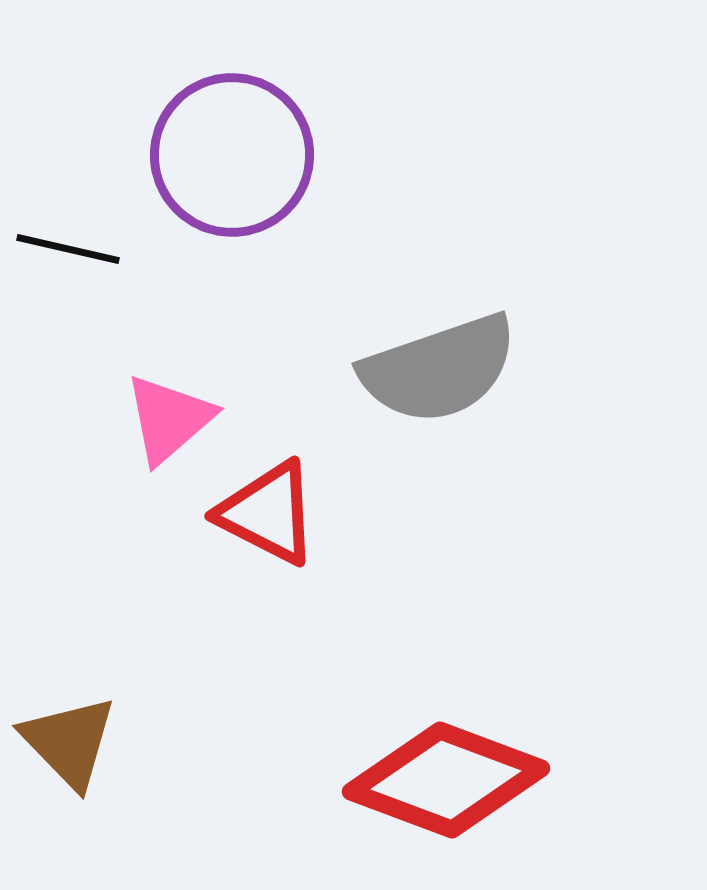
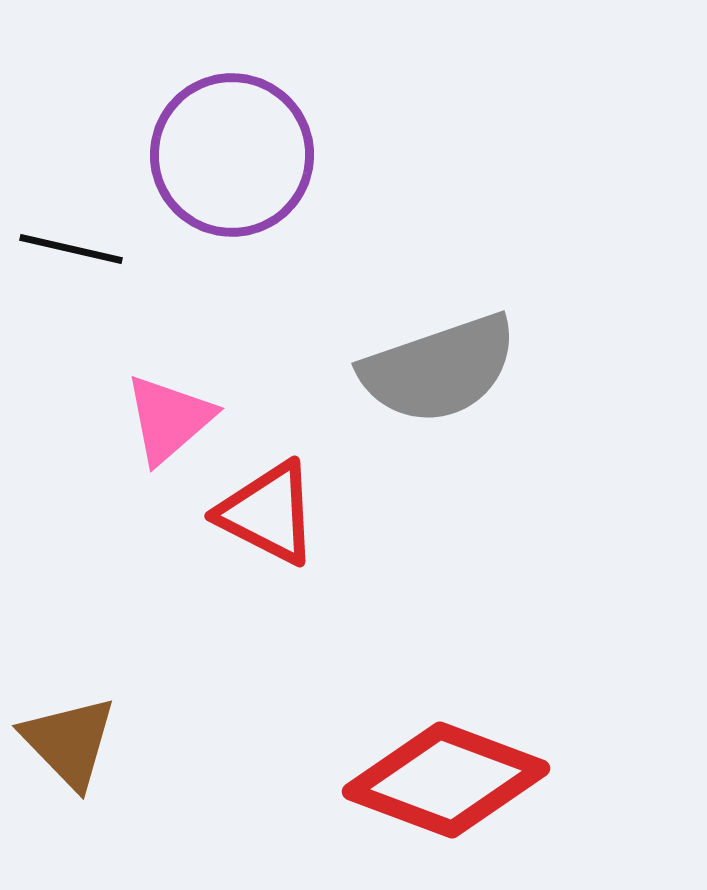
black line: moved 3 px right
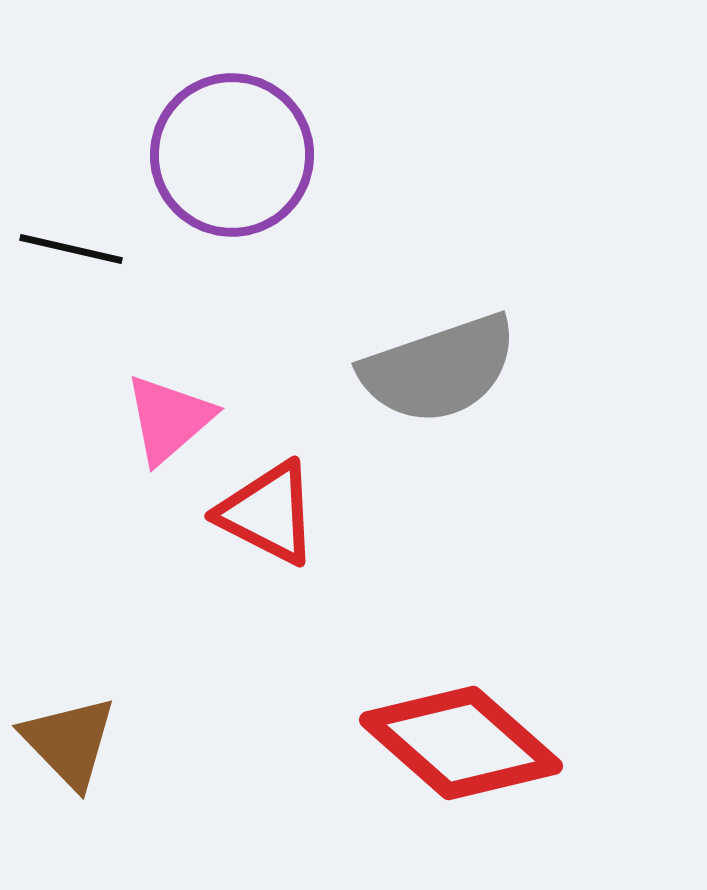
red diamond: moved 15 px right, 37 px up; rotated 21 degrees clockwise
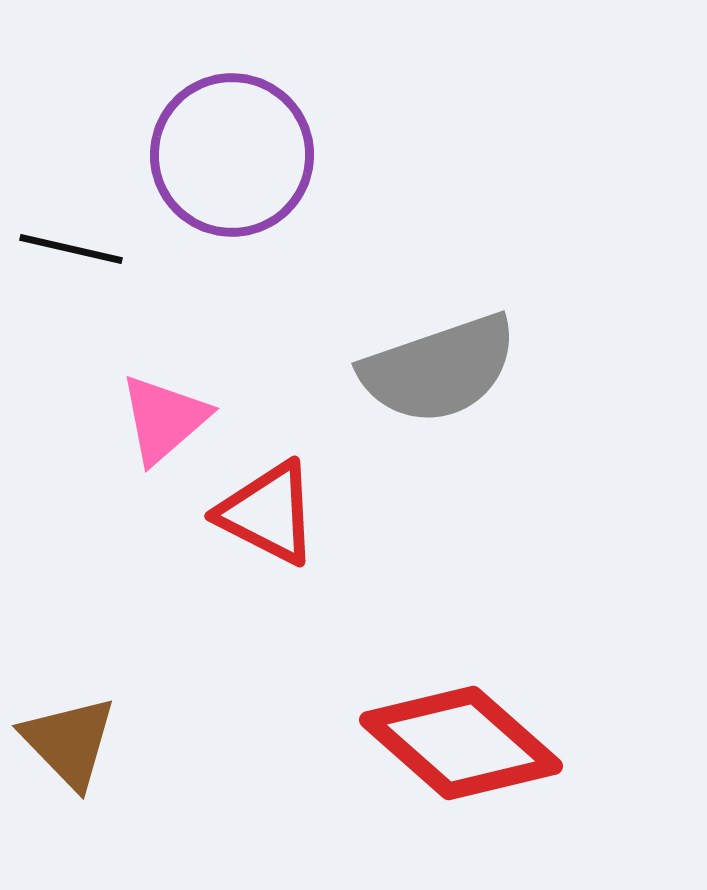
pink triangle: moved 5 px left
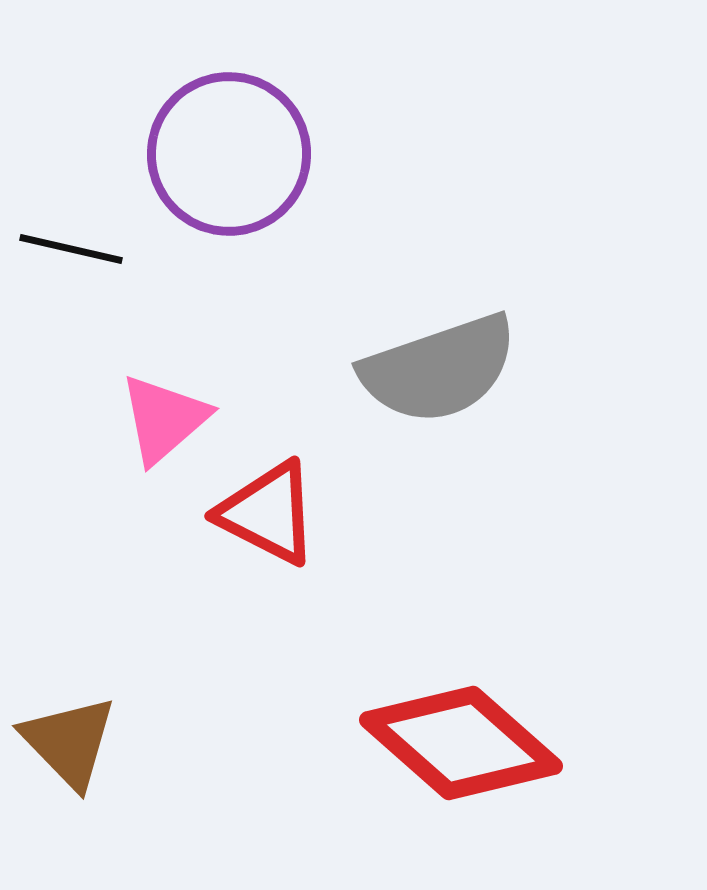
purple circle: moved 3 px left, 1 px up
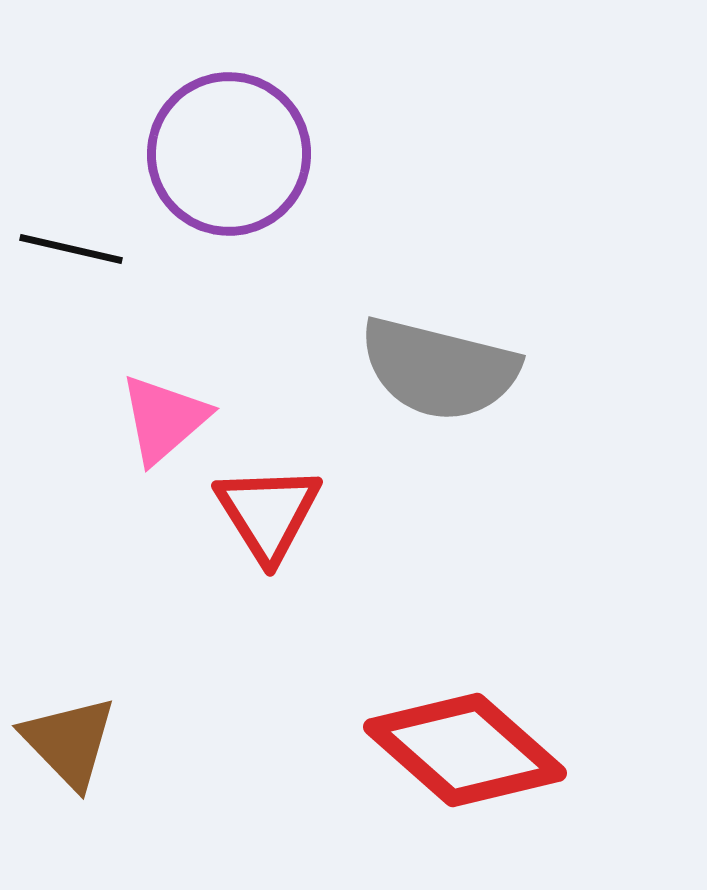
gray semicircle: rotated 33 degrees clockwise
red triangle: rotated 31 degrees clockwise
red diamond: moved 4 px right, 7 px down
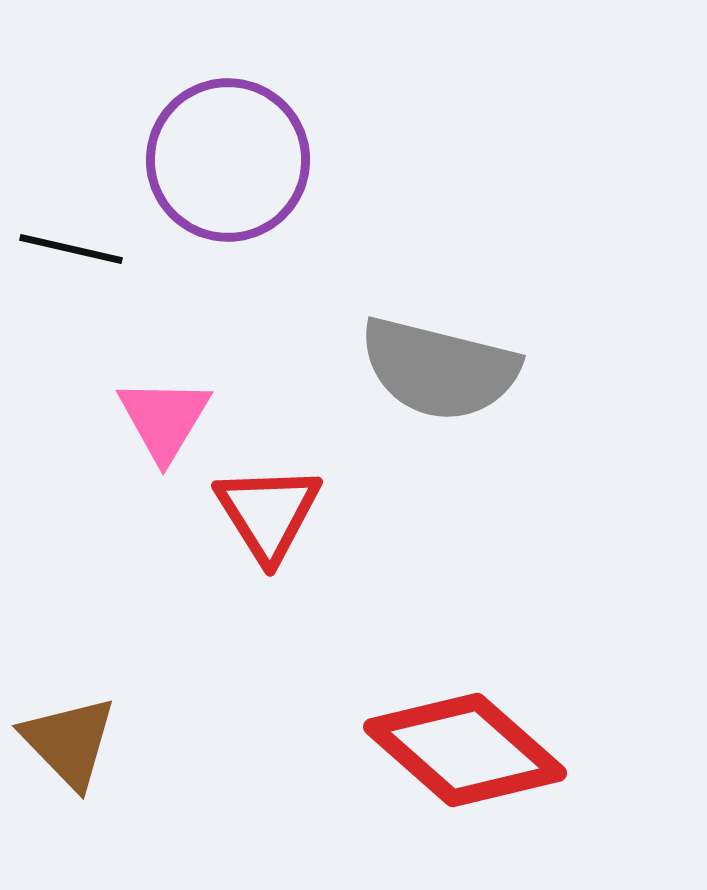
purple circle: moved 1 px left, 6 px down
pink triangle: rotated 18 degrees counterclockwise
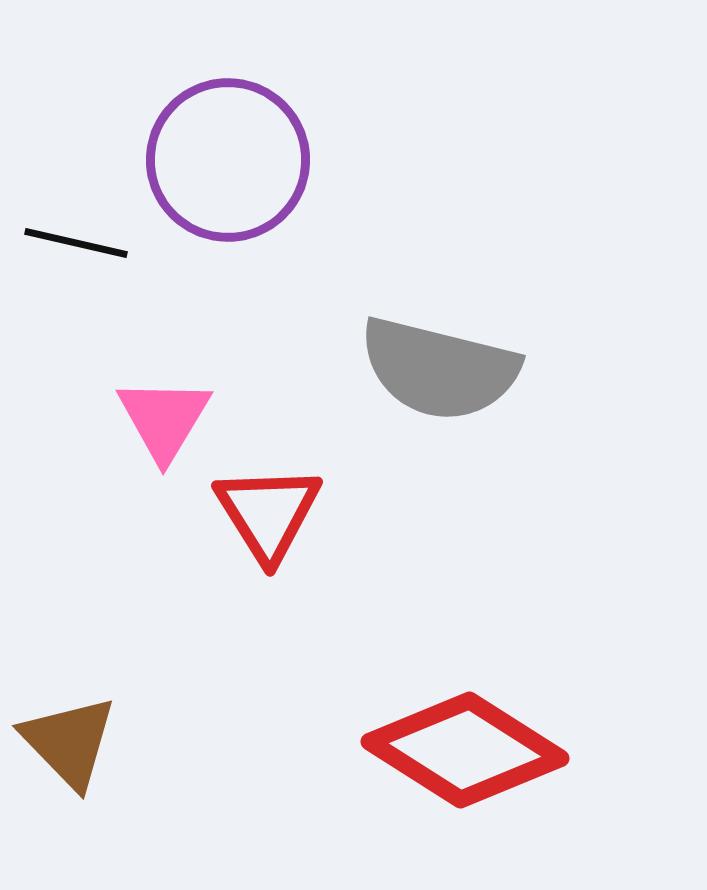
black line: moved 5 px right, 6 px up
red diamond: rotated 9 degrees counterclockwise
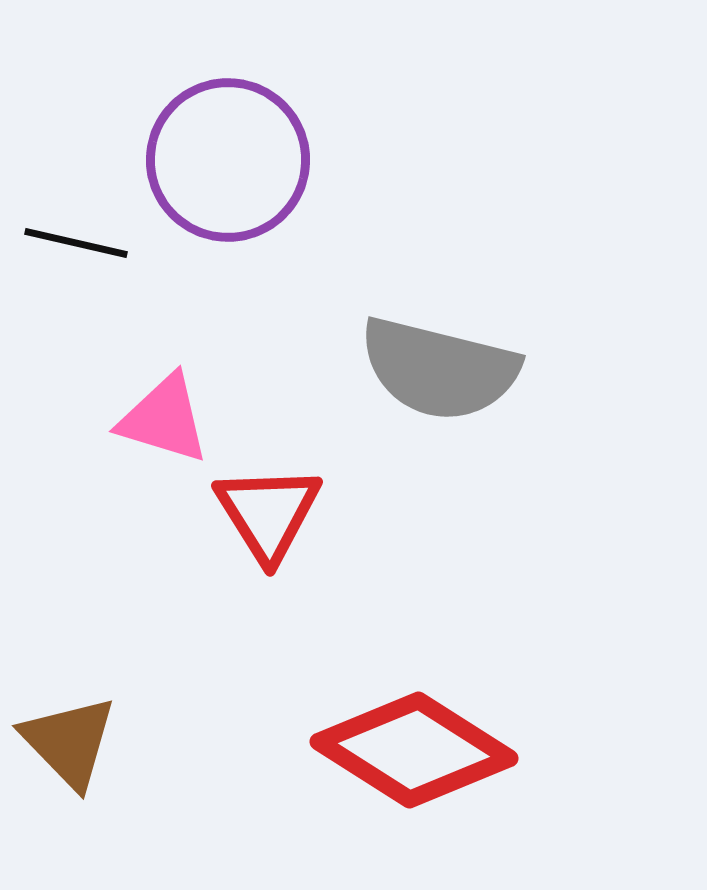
pink triangle: rotated 44 degrees counterclockwise
red diamond: moved 51 px left
